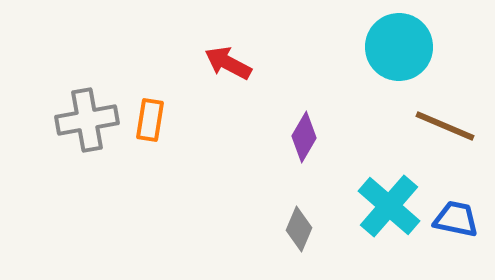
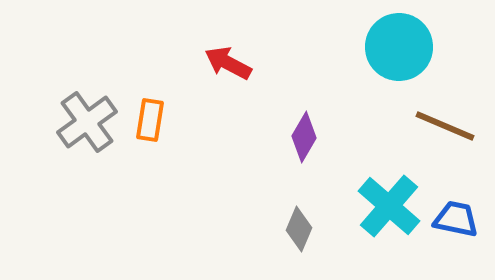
gray cross: moved 2 px down; rotated 26 degrees counterclockwise
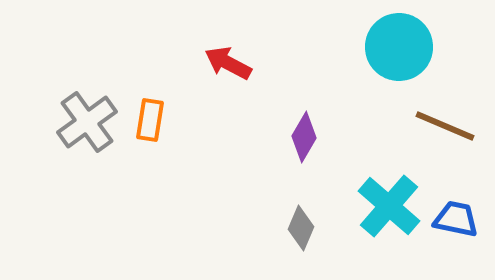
gray diamond: moved 2 px right, 1 px up
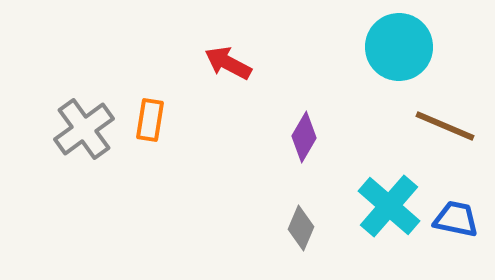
gray cross: moved 3 px left, 7 px down
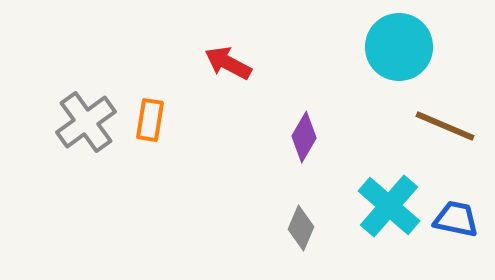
gray cross: moved 2 px right, 7 px up
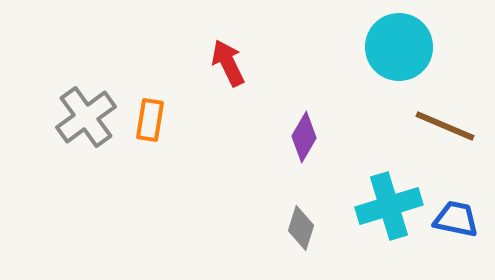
red arrow: rotated 36 degrees clockwise
gray cross: moved 5 px up
cyan cross: rotated 32 degrees clockwise
gray diamond: rotated 6 degrees counterclockwise
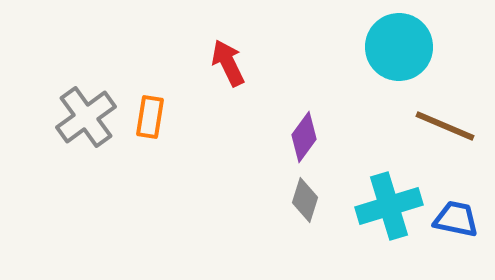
orange rectangle: moved 3 px up
purple diamond: rotated 6 degrees clockwise
gray diamond: moved 4 px right, 28 px up
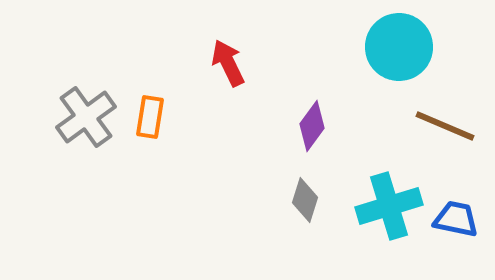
purple diamond: moved 8 px right, 11 px up
